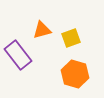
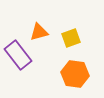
orange triangle: moved 3 px left, 2 px down
orange hexagon: rotated 8 degrees counterclockwise
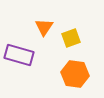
orange triangle: moved 5 px right, 5 px up; rotated 42 degrees counterclockwise
purple rectangle: moved 1 px right; rotated 36 degrees counterclockwise
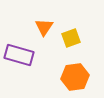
orange hexagon: moved 3 px down; rotated 16 degrees counterclockwise
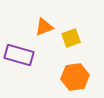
orange triangle: rotated 36 degrees clockwise
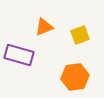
yellow square: moved 9 px right, 3 px up
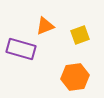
orange triangle: moved 1 px right, 1 px up
purple rectangle: moved 2 px right, 6 px up
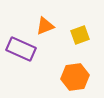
purple rectangle: rotated 8 degrees clockwise
